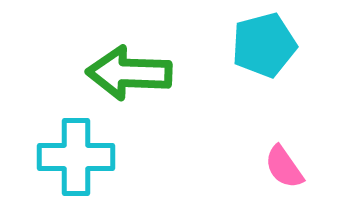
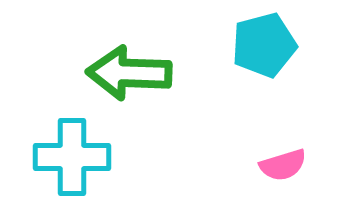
cyan cross: moved 4 px left
pink semicircle: moved 1 px left, 2 px up; rotated 72 degrees counterclockwise
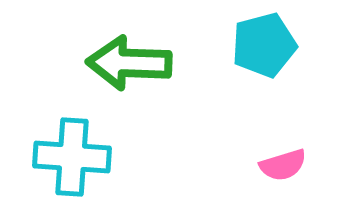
green arrow: moved 10 px up
cyan cross: rotated 4 degrees clockwise
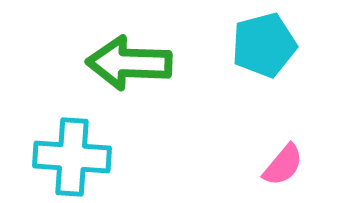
pink semicircle: rotated 33 degrees counterclockwise
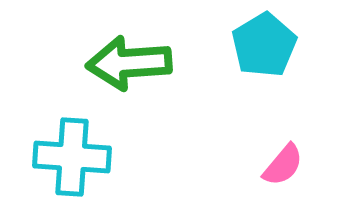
cyan pentagon: rotated 16 degrees counterclockwise
green arrow: rotated 6 degrees counterclockwise
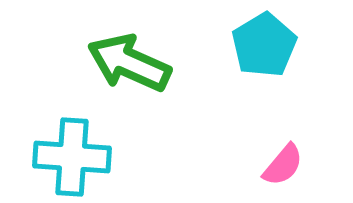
green arrow: rotated 28 degrees clockwise
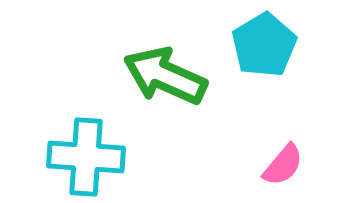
green arrow: moved 36 px right, 13 px down
cyan cross: moved 14 px right
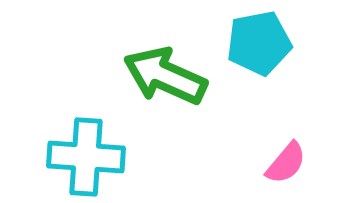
cyan pentagon: moved 5 px left, 2 px up; rotated 20 degrees clockwise
pink semicircle: moved 3 px right, 2 px up
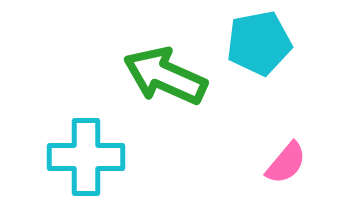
cyan cross: rotated 4 degrees counterclockwise
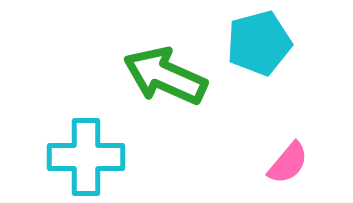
cyan pentagon: rotated 4 degrees counterclockwise
pink semicircle: moved 2 px right
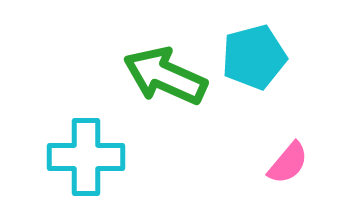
cyan pentagon: moved 5 px left, 14 px down
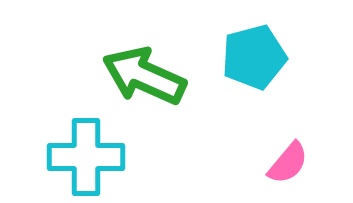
green arrow: moved 21 px left
